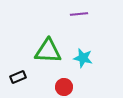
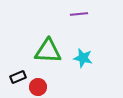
red circle: moved 26 px left
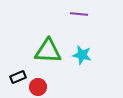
purple line: rotated 12 degrees clockwise
cyan star: moved 1 px left, 3 px up
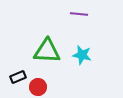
green triangle: moved 1 px left
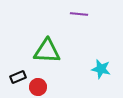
cyan star: moved 19 px right, 14 px down
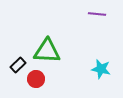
purple line: moved 18 px right
black rectangle: moved 12 px up; rotated 21 degrees counterclockwise
red circle: moved 2 px left, 8 px up
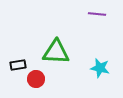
green triangle: moved 9 px right, 1 px down
black rectangle: rotated 35 degrees clockwise
cyan star: moved 1 px left, 1 px up
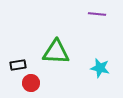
red circle: moved 5 px left, 4 px down
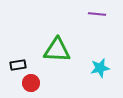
green triangle: moved 1 px right, 2 px up
cyan star: rotated 24 degrees counterclockwise
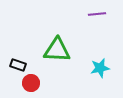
purple line: rotated 12 degrees counterclockwise
black rectangle: rotated 28 degrees clockwise
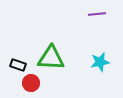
green triangle: moved 6 px left, 8 px down
cyan star: moved 6 px up
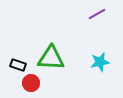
purple line: rotated 24 degrees counterclockwise
